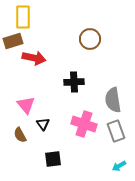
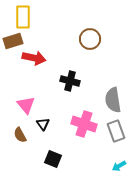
black cross: moved 4 px left, 1 px up; rotated 18 degrees clockwise
black square: rotated 30 degrees clockwise
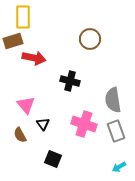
cyan arrow: moved 1 px down
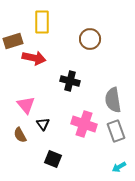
yellow rectangle: moved 19 px right, 5 px down
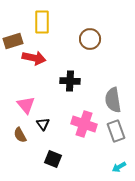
black cross: rotated 12 degrees counterclockwise
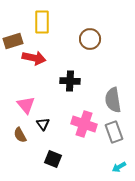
gray rectangle: moved 2 px left, 1 px down
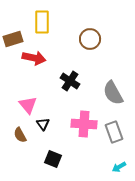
brown rectangle: moved 2 px up
black cross: rotated 30 degrees clockwise
gray semicircle: moved 7 px up; rotated 20 degrees counterclockwise
pink triangle: moved 2 px right
pink cross: rotated 15 degrees counterclockwise
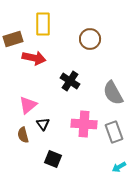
yellow rectangle: moved 1 px right, 2 px down
pink triangle: rotated 30 degrees clockwise
brown semicircle: moved 3 px right; rotated 14 degrees clockwise
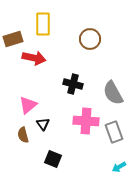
black cross: moved 3 px right, 3 px down; rotated 18 degrees counterclockwise
pink cross: moved 2 px right, 3 px up
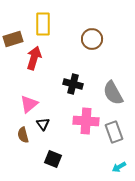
brown circle: moved 2 px right
red arrow: rotated 85 degrees counterclockwise
pink triangle: moved 1 px right, 1 px up
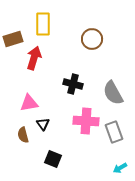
pink triangle: moved 1 px up; rotated 30 degrees clockwise
cyan arrow: moved 1 px right, 1 px down
